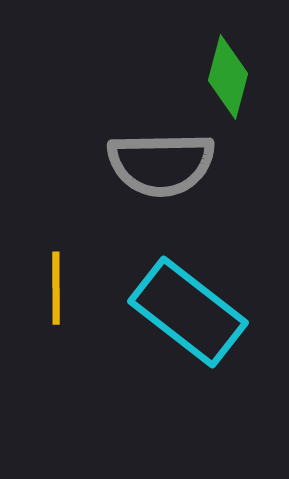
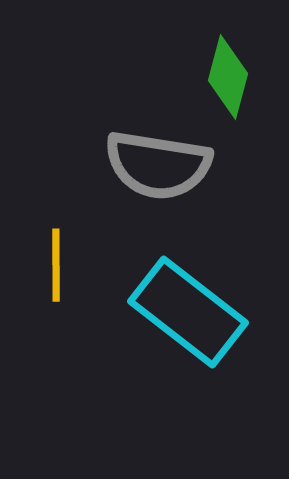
gray semicircle: moved 3 px left, 1 px down; rotated 10 degrees clockwise
yellow line: moved 23 px up
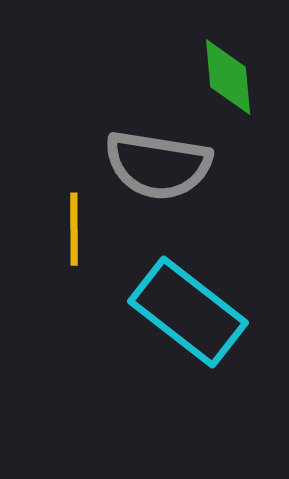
green diamond: rotated 20 degrees counterclockwise
yellow line: moved 18 px right, 36 px up
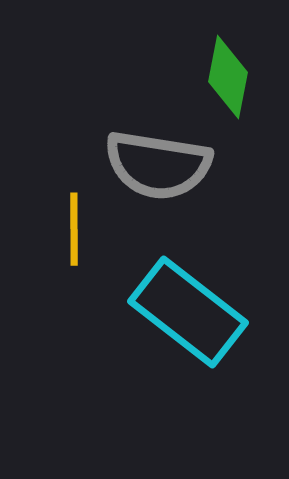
green diamond: rotated 16 degrees clockwise
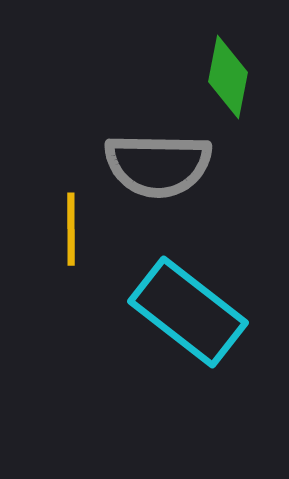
gray semicircle: rotated 8 degrees counterclockwise
yellow line: moved 3 px left
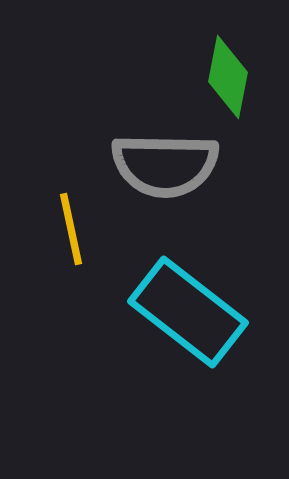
gray semicircle: moved 7 px right
yellow line: rotated 12 degrees counterclockwise
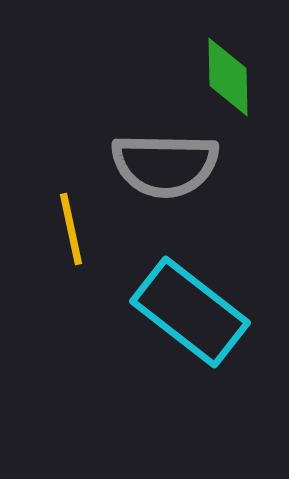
green diamond: rotated 12 degrees counterclockwise
cyan rectangle: moved 2 px right
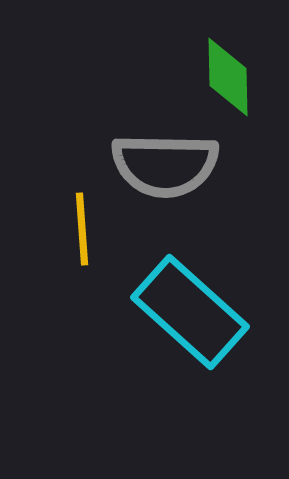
yellow line: moved 11 px right; rotated 8 degrees clockwise
cyan rectangle: rotated 4 degrees clockwise
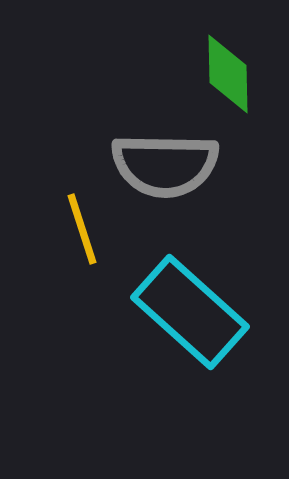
green diamond: moved 3 px up
yellow line: rotated 14 degrees counterclockwise
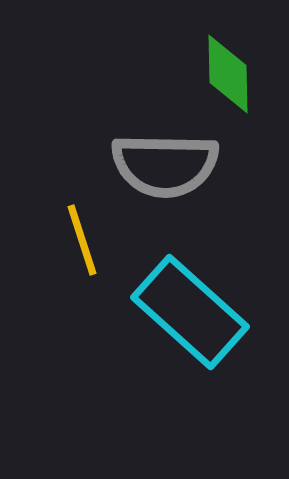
yellow line: moved 11 px down
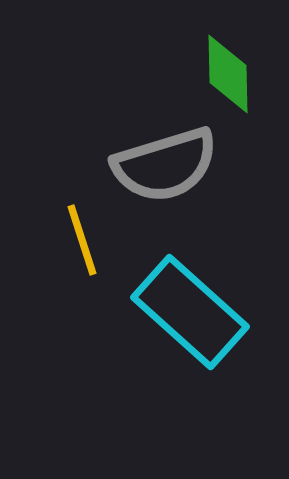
gray semicircle: rotated 18 degrees counterclockwise
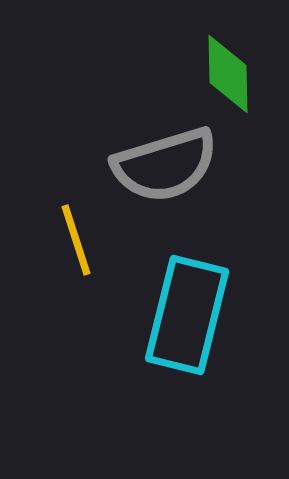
yellow line: moved 6 px left
cyan rectangle: moved 3 px left, 3 px down; rotated 62 degrees clockwise
